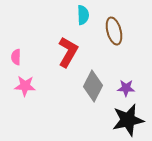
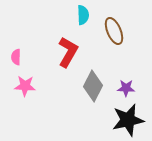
brown ellipse: rotated 8 degrees counterclockwise
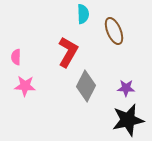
cyan semicircle: moved 1 px up
gray diamond: moved 7 px left
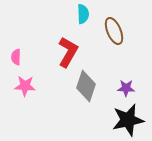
gray diamond: rotated 8 degrees counterclockwise
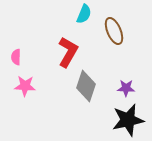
cyan semicircle: moved 1 px right; rotated 24 degrees clockwise
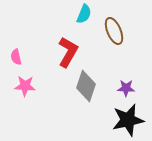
pink semicircle: rotated 14 degrees counterclockwise
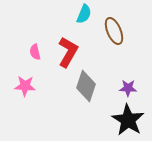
pink semicircle: moved 19 px right, 5 px up
purple star: moved 2 px right
black star: rotated 28 degrees counterclockwise
